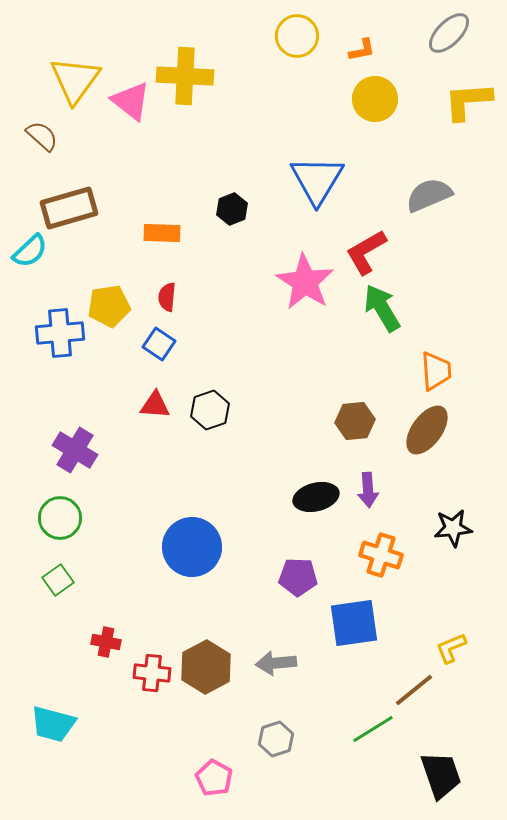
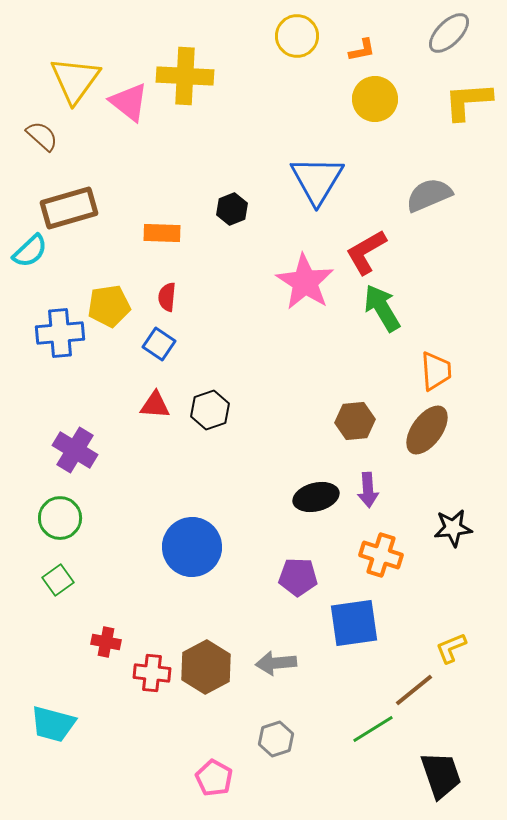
pink triangle at (131, 101): moved 2 px left, 1 px down
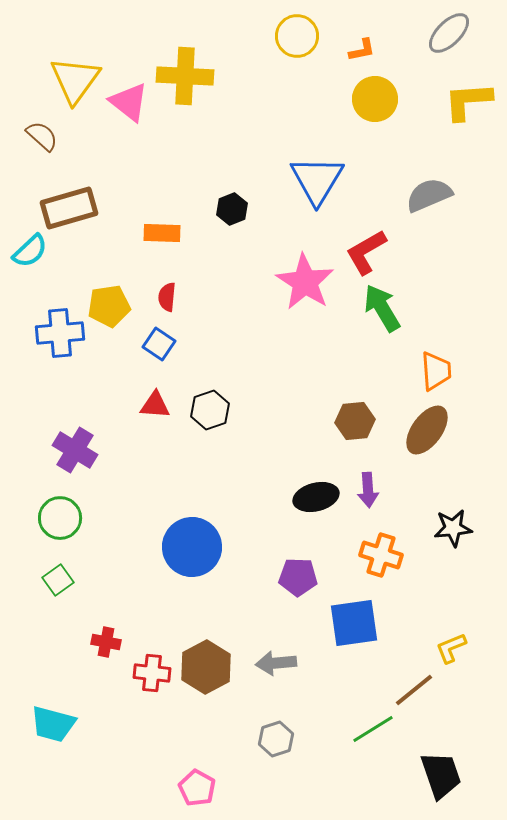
pink pentagon at (214, 778): moved 17 px left, 10 px down
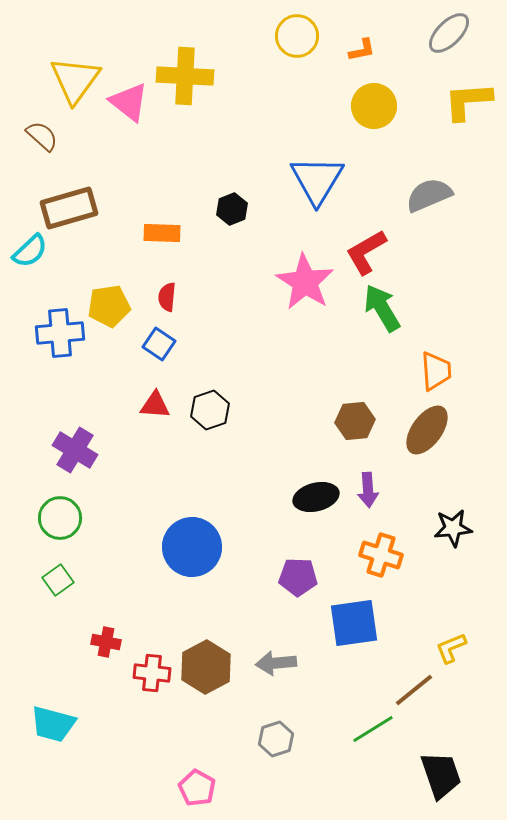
yellow circle at (375, 99): moved 1 px left, 7 px down
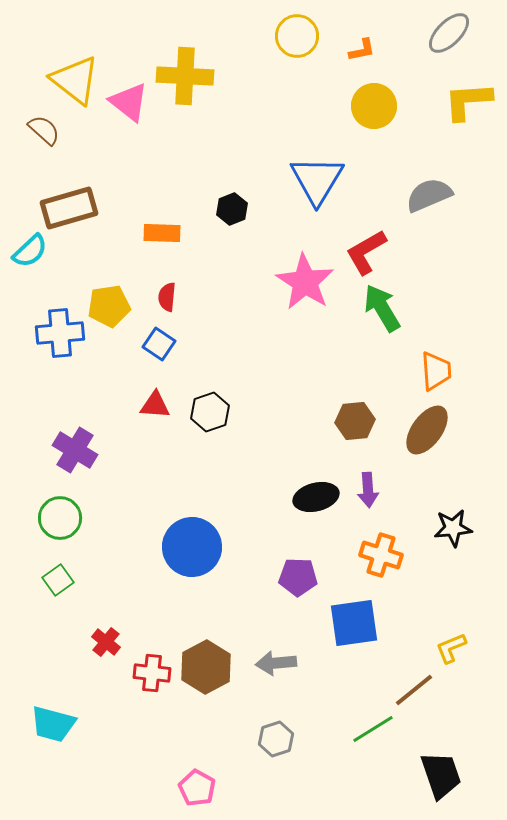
yellow triangle at (75, 80): rotated 28 degrees counterclockwise
brown semicircle at (42, 136): moved 2 px right, 6 px up
black hexagon at (210, 410): moved 2 px down
red cross at (106, 642): rotated 28 degrees clockwise
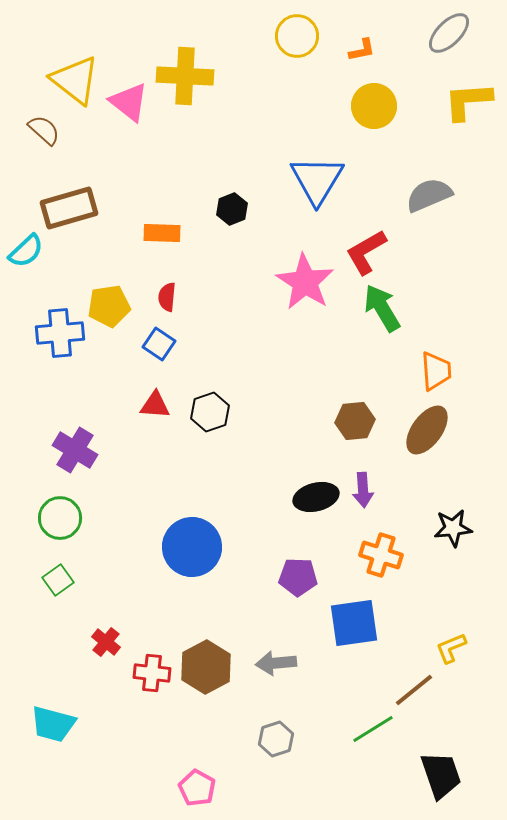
cyan semicircle at (30, 251): moved 4 px left
purple arrow at (368, 490): moved 5 px left
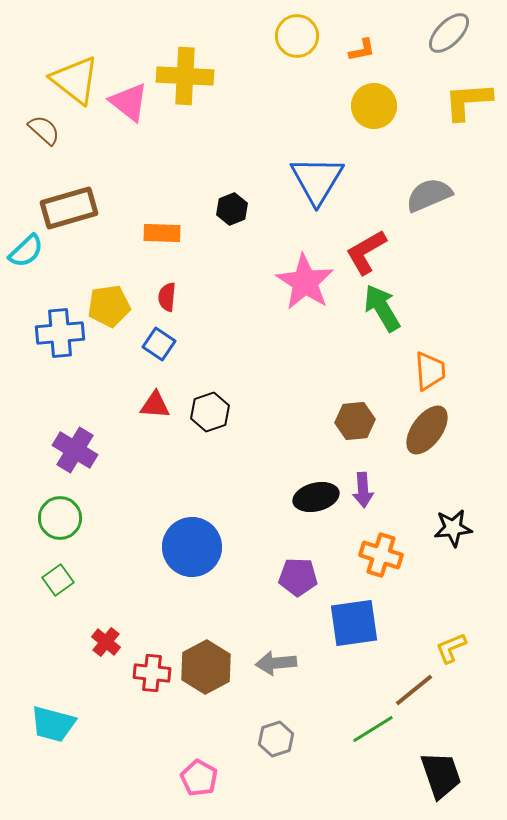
orange trapezoid at (436, 371): moved 6 px left
pink pentagon at (197, 788): moved 2 px right, 10 px up
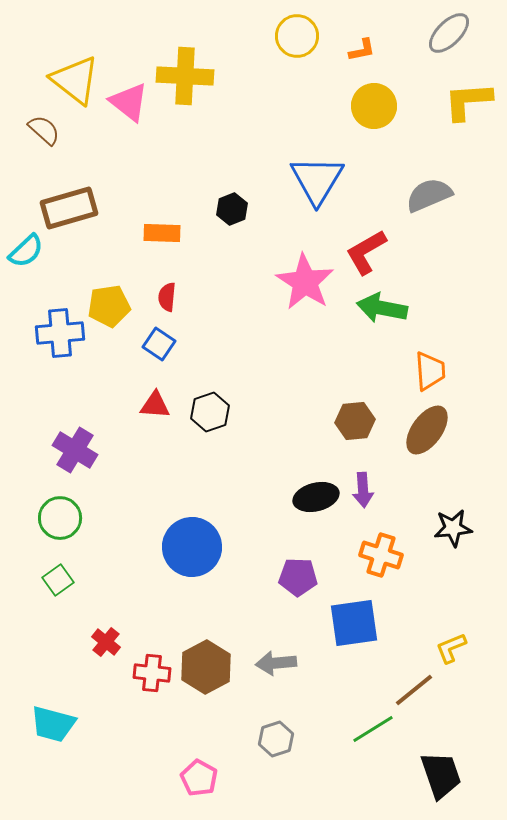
green arrow at (382, 308): rotated 48 degrees counterclockwise
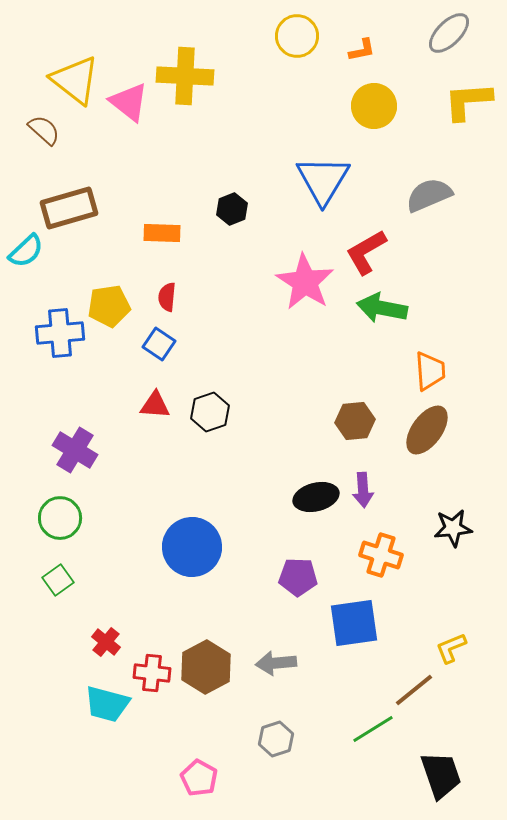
blue triangle at (317, 180): moved 6 px right
cyan trapezoid at (53, 724): moved 54 px right, 20 px up
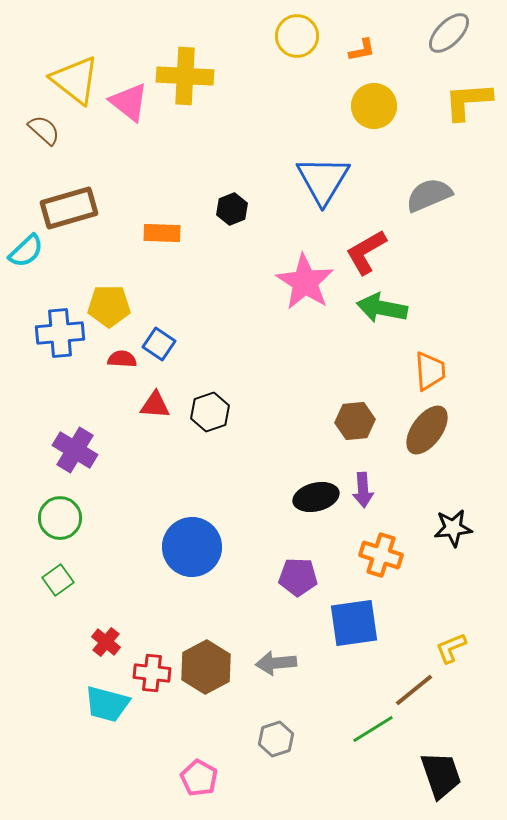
red semicircle at (167, 297): moved 45 px left, 62 px down; rotated 88 degrees clockwise
yellow pentagon at (109, 306): rotated 9 degrees clockwise
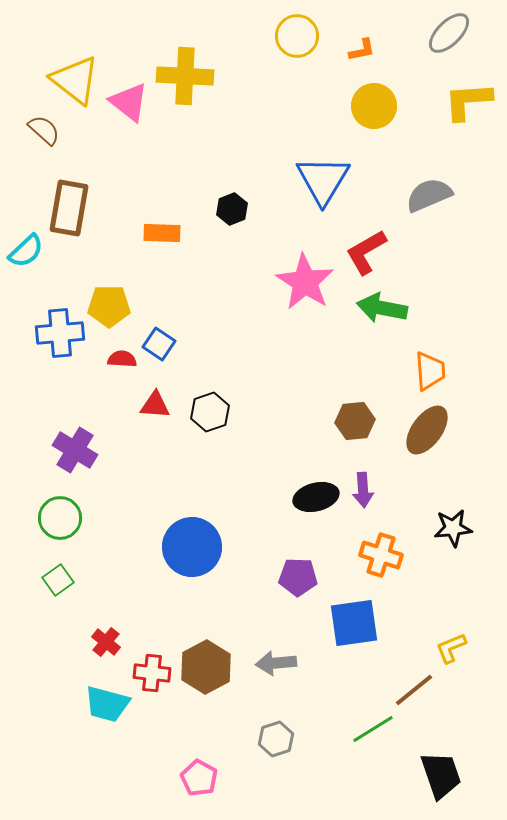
brown rectangle at (69, 208): rotated 64 degrees counterclockwise
